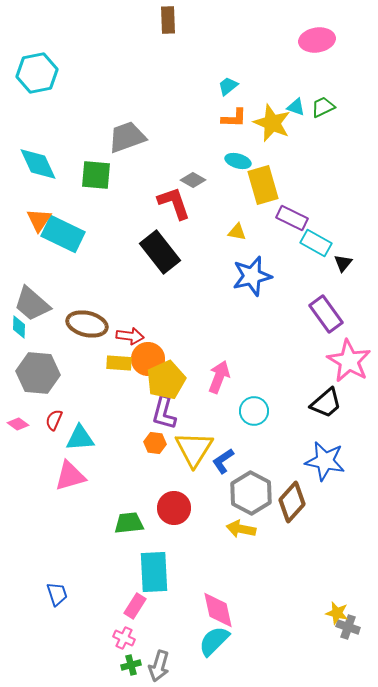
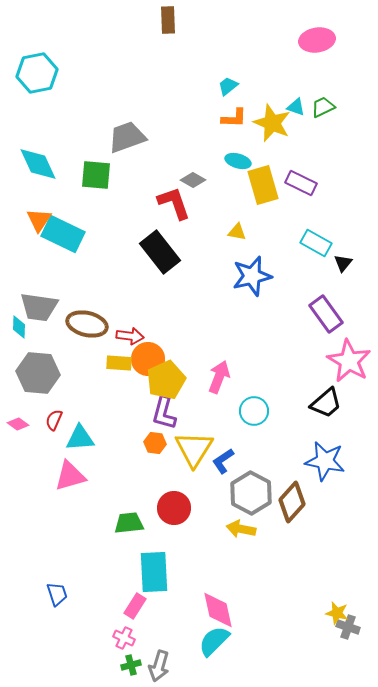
purple rectangle at (292, 218): moved 9 px right, 35 px up
gray trapezoid at (32, 304): moved 7 px right, 3 px down; rotated 33 degrees counterclockwise
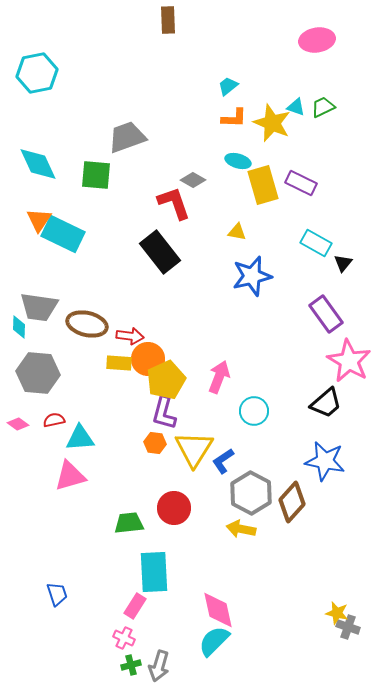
red semicircle at (54, 420): rotated 55 degrees clockwise
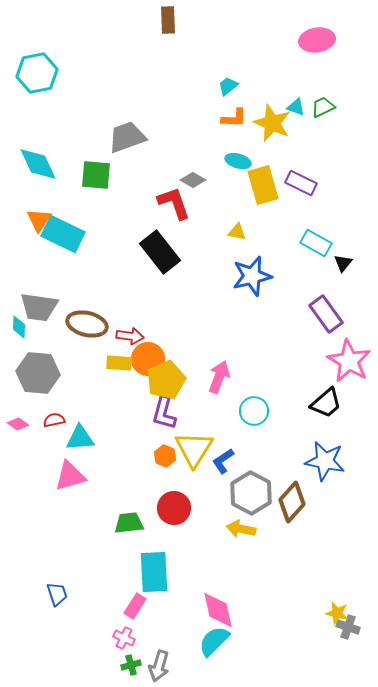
orange hexagon at (155, 443): moved 10 px right, 13 px down; rotated 15 degrees clockwise
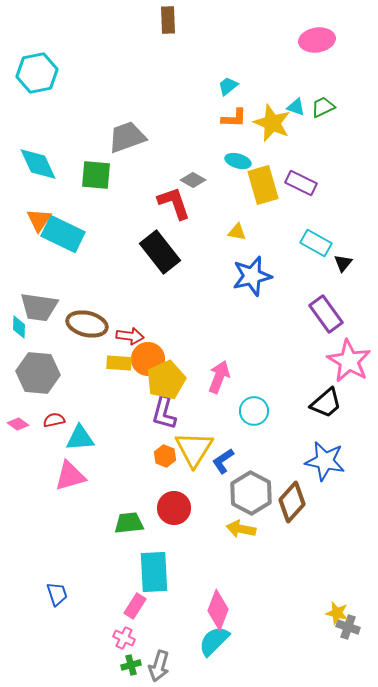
pink diamond at (218, 610): rotated 33 degrees clockwise
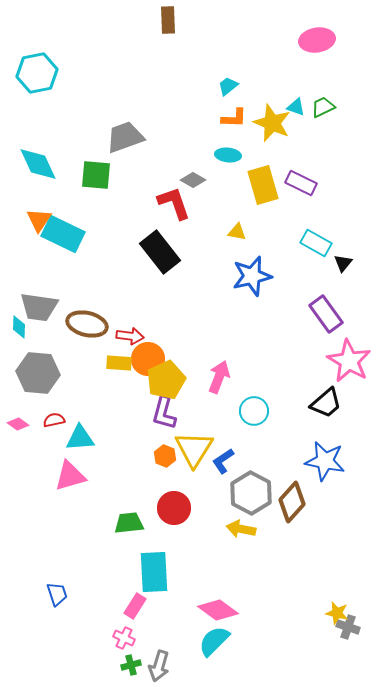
gray trapezoid at (127, 137): moved 2 px left
cyan ellipse at (238, 161): moved 10 px left, 6 px up; rotated 10 degrees counterclockwise
pink diamond at (218, 610): rotated 75 degrees counterclockwise
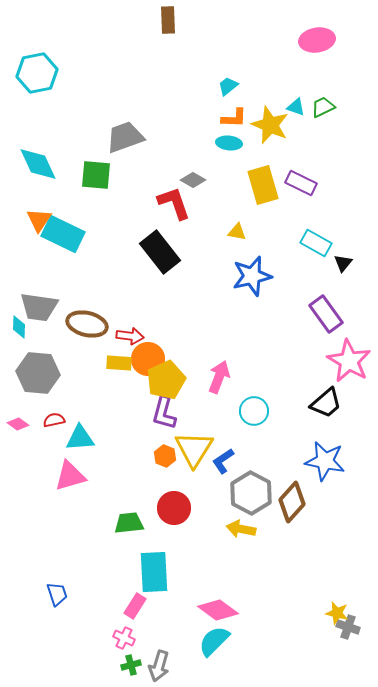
yellow star at (272, 123): moved 2 px left, 2 px down
cyan ellipse at (228, 155): moved 1 px right, 12 px up
